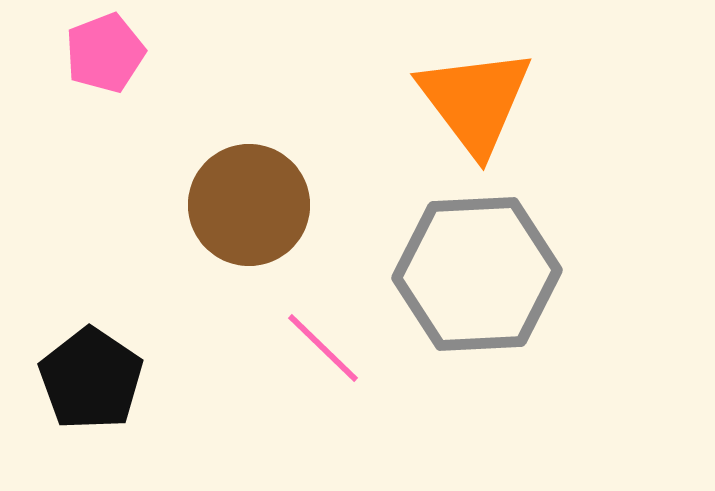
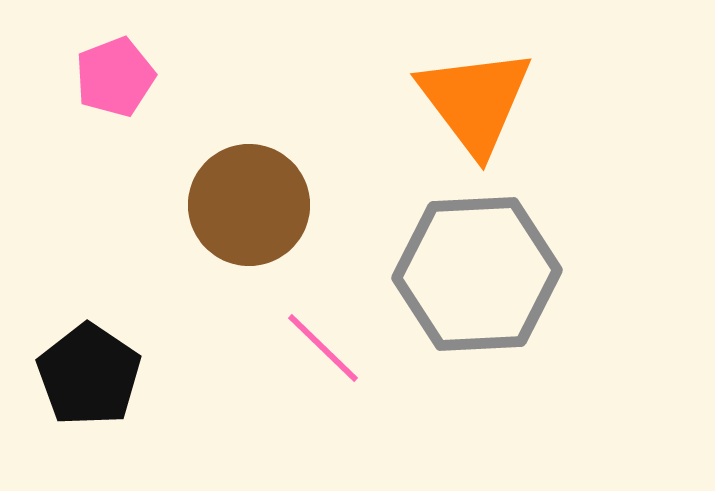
pink pentagon: moved 10 px right, 24 px down
black pentagon: moved 2 px left, 4 px up
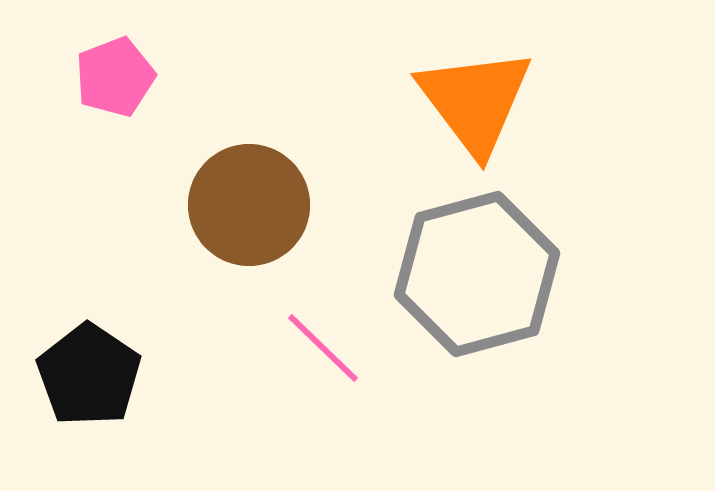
gray hexagon: rotated 12 degrees counterclockwise
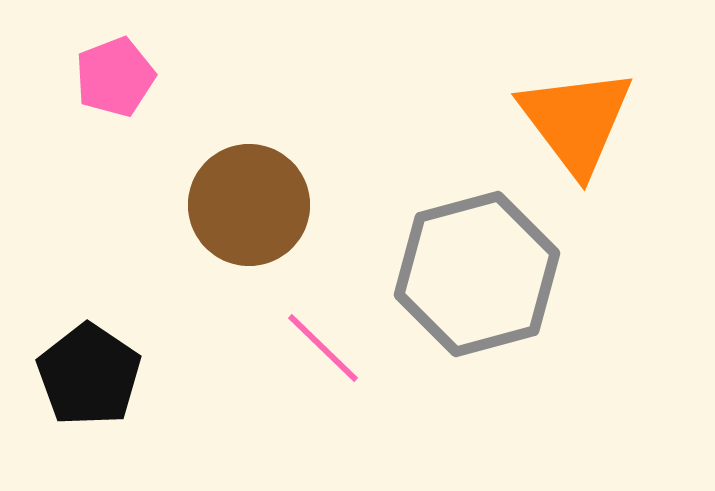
orange triangle: moved 101 px right, 20 px down
